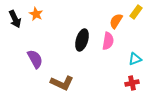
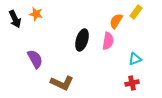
orange star: rotated 16 degrees counterclockwise
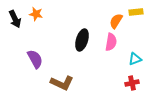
yellow rectangle: rotated 48 degrees clockwise
pink semicircle: moved 3 px right, 1 px down
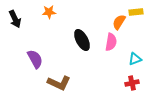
orange star: moved 13 px right, 2 px up; rotated 16 degrees counterclockwise
orange semicircle: moved 3 px right, 1 px down
black ellipse: rotated 45 degrees counterclockwise
brown L-shape: moved 3 px left
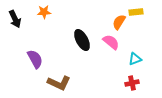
orange star: moved 5 px left
pink semicircle: rotated 60 degrees counterclockwise
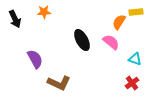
cyan triangle: rotated 40 degrees clockwise
red cross: rotated 24 degrees counterclockwise
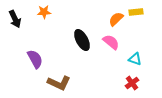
orange semicircle: moved 3 px left, 3 px up; rotated 14 degrees clockwise
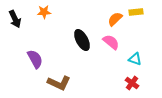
orange semicircle: moved 1 px left
red cross: rotated 16 degrees counterclockwise
